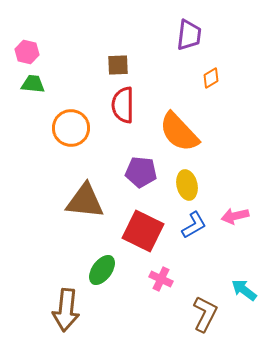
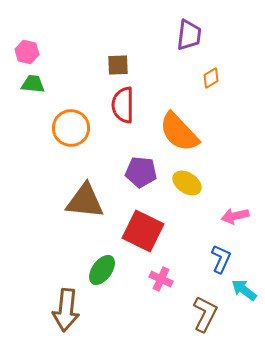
yellow ellipse: moved 2 px up; rotated 44 degrees counterclockwise
blue L-shape: moved 27 px right, 34 px down; rotated 36 degrees counterclockwise
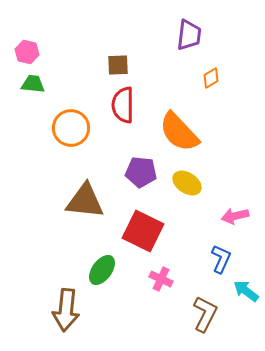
cyan arrow: moved 2 px right, 1 px down
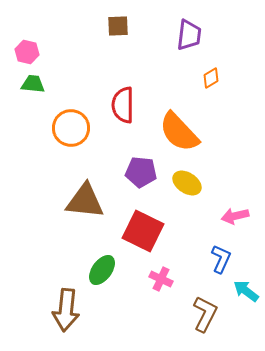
brown square: moved 39 px up
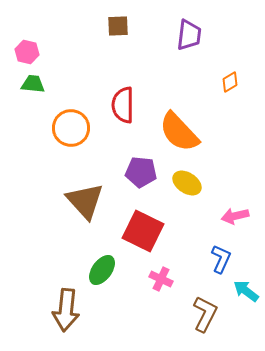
orange diamond: moved 19 px right, 4 px down
brown triangle: rotated 42 degrees clockwise
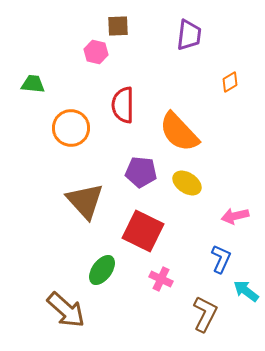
pink hexagon: moved 69 px right
brown arrow: rotated 54 degrees counterclockwise
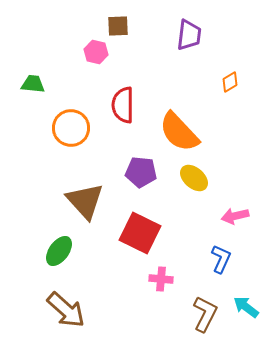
yellow ellipse: moved 7 px right, 5 px up; rotated 8 degrees clockwise
red square: moved 3 px left, 2 px down
green ellipse: moved 43 px left, 19 px up
pink cross: rotated 20 degrees counterclockwise
cyan arrow: moved 16 px down
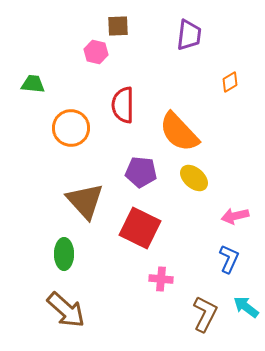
red square: moved 5 px up
green ellipse: moved 5 px right, 3 px down; rotated 36 degrees counterclockwise
blue L-shape: moved 8 px right
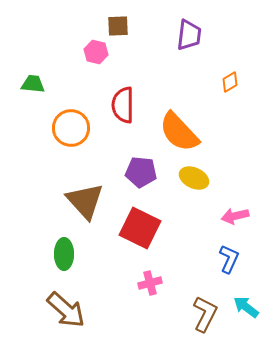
yellow ellipse: rotated 16 degrees counterclockwise
pink cross: moved 11 px left, 4 px down; rotated 20 degrees counterclockwise
